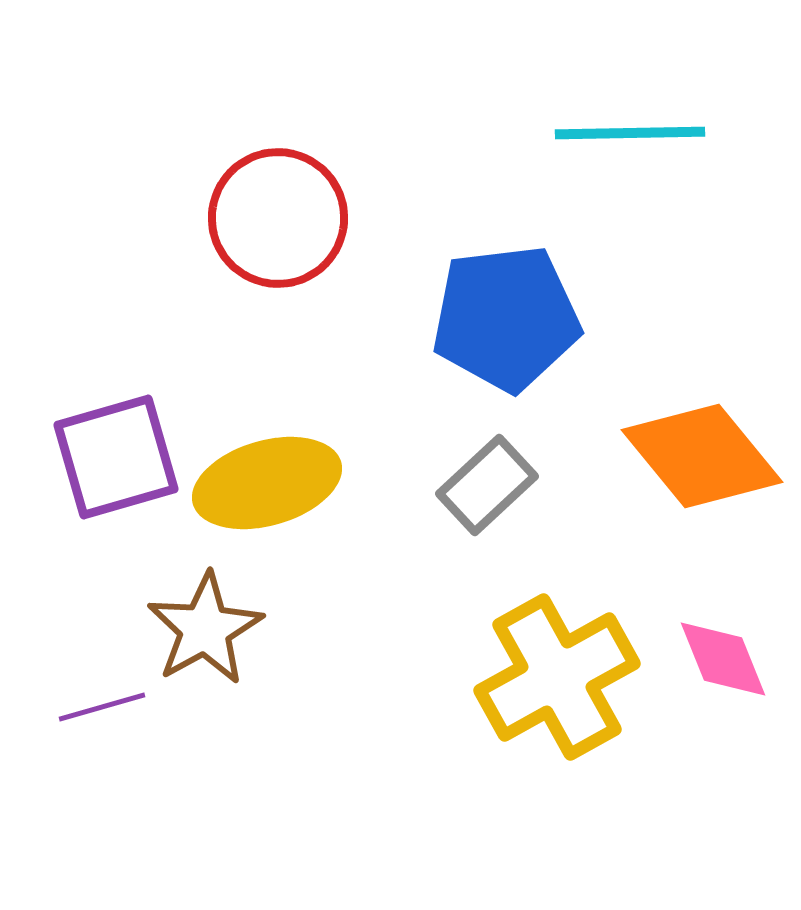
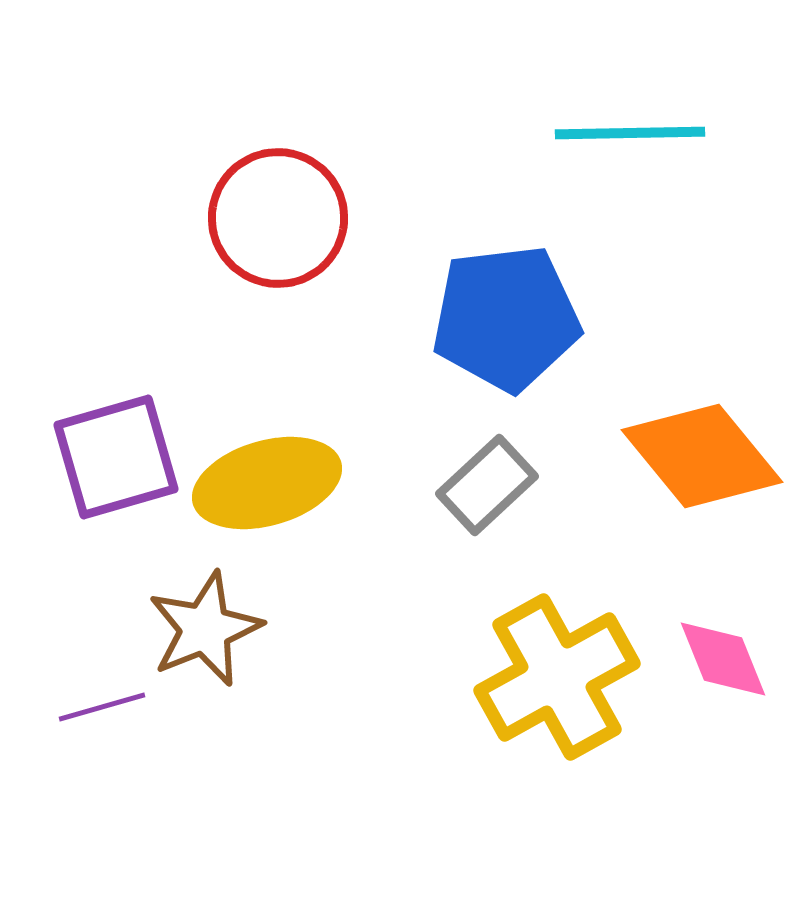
brown star: rotated 7 degrees clockwise
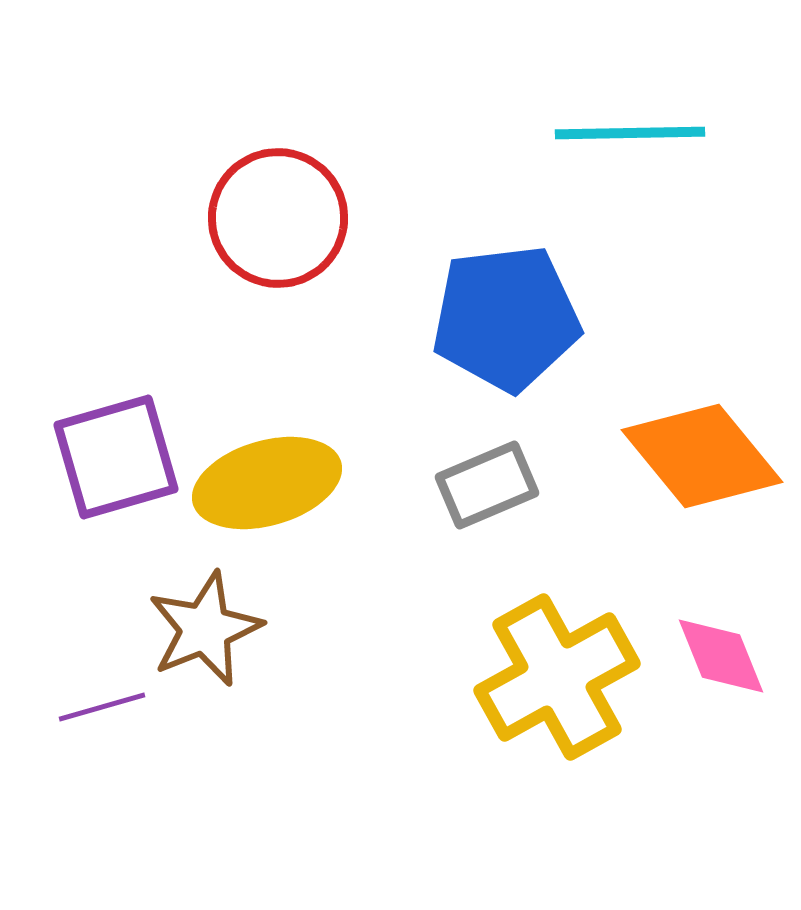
gray rectangle: rotated 20 degrees clockwise
pink diamond: moved 2 px left, 3 px up
